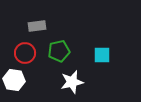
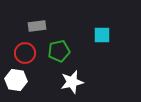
cyan square: moved 20 px up
white hexagon: moved 2 px right
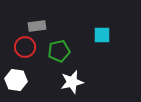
red circle: moved 6 px up
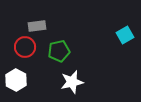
cyan square: moved 23 px right; rotated 30 degrees counterclockwise
white hexagon: rotated 20 degrees clockwise
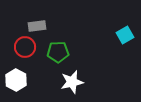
green pentagon: moved 1 px left, 1 px down; rotated 10 degrees clockwise
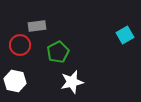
red circle: moved 5 px left, 2 px up
green pentagon: rotated 25 degrees counterclockwise
white hexagon: moved 1 px left, 1 px down; rotated 15 degrees counterclockwise
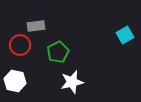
gray rectangle: moved 1 px left
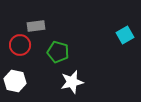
green pentagon: rotated 30 degrees counterclockwise
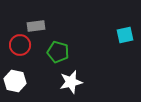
cyan square: rotated 18 degrees clockwise
white star: moved 1 px left
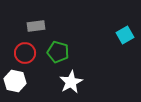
cyan square: rotated 18 degrees counterclockwise
red circle: moved 5 px right, 8 px down
white star: rotated 15 degrees counterclockwise
